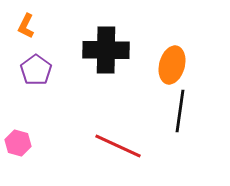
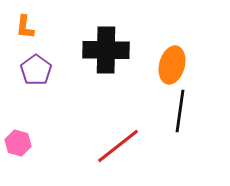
orange L-shape: moved 1 px left, 1 px down; rotated 20 degrees counterclockwise
red line: rotated 63 degrees counterclockwise
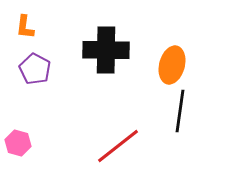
purple pentagon: moved 1 px left, 1 px up; rotated 8 degrees counterclockwise
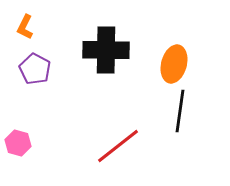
orange L-shape: rotated 20 degrees clockwise
orange ellipse: moved 2 px right, 1 px up
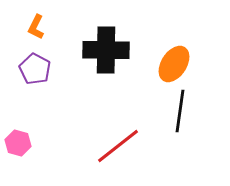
orange L-shape: moved 11 px right
orange ellipse: rotated 18 degrees clockwise
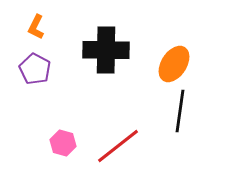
pink hexagon: moved 45 px right
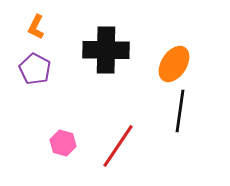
red line: rotated 18 degrees counterclockwise
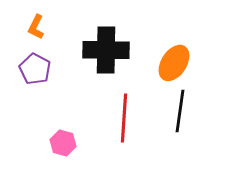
orange ellipse: moved 1 px up
red line: moved 6 px right, 28 px up; rotated 30 degrees counterclockwise
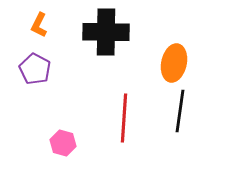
orange L-shape: moved 3 px right, 2 px up
black cross: moved 18 px up
orange ellipse: rotated 21 degrees counterclockwise
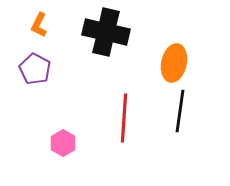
black cross: rotated 12 degrees clockwise
pink hexagon: rotated 15 degrees clockwise
